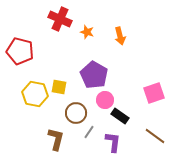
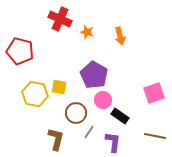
pink circle: moved 2 px left
brown line: rotated 25 degrees counterclockwise
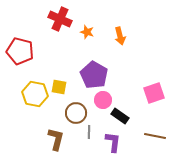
gray line: rotated 32 degrees counterclockwise
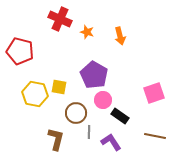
purple L-shape: moved 2 px left; rotated 40 degrees counterclockwise
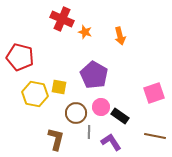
red cross: moved 2 px right
orange star: moved 2 px left
red pentagon: moved 6 px down
pink circle: moved 2 px left, 7 px down
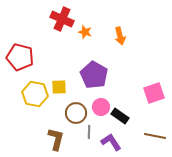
yellow square: rotated 14 degrees counterclockwise
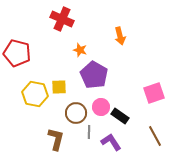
orange star: moved 5 px left, 18 px down
red pentagon: moved 3 px left, 4 px up
brown line: rotated 50 degrees clockwise
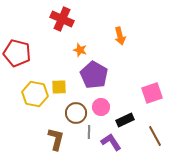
pink square: moved 2 px left
black rectangle: moved 5 px right, 4 px down; rotated 60 degrees counterclockwise
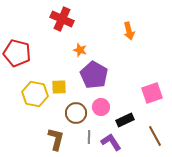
orange arrow: moved 9 px right, 5 px up
gray line: moved 5 px down
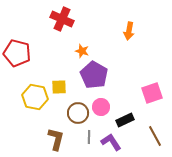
orange arrow: rotated 24 degrees clockwise
orange star: moved 2 px right, 1 px down
yellow hexagon: moved 3 px down
brown circle: moved 2 px right
